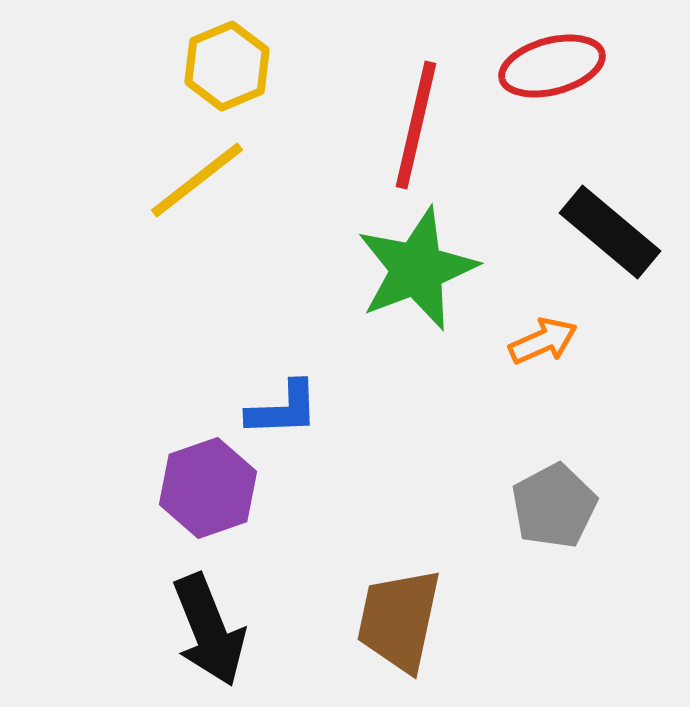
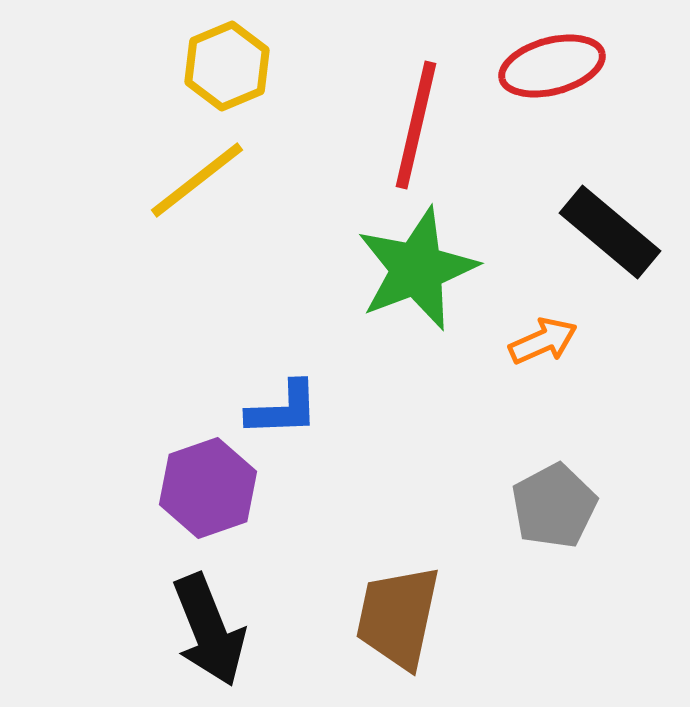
brown trapezoid: moved 1 px left, 3 px up
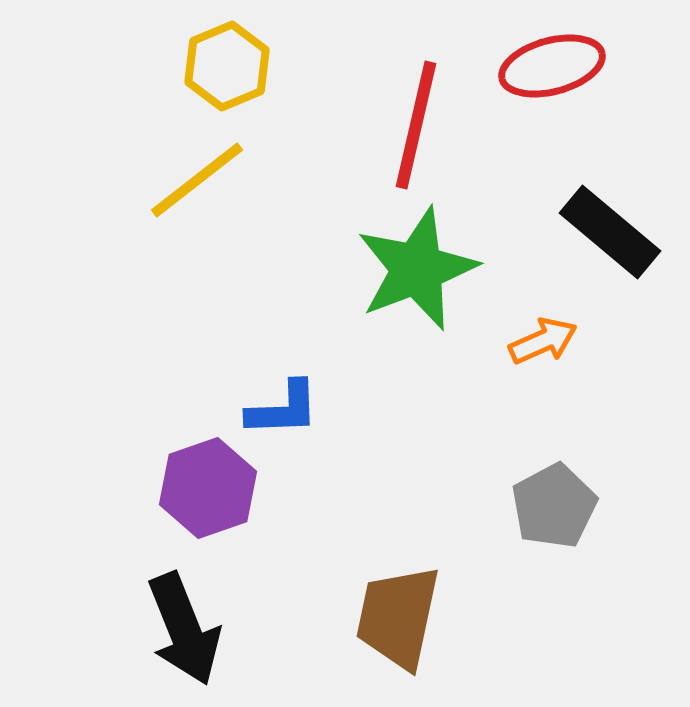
black arrow: moved 25 px left, 1 px up
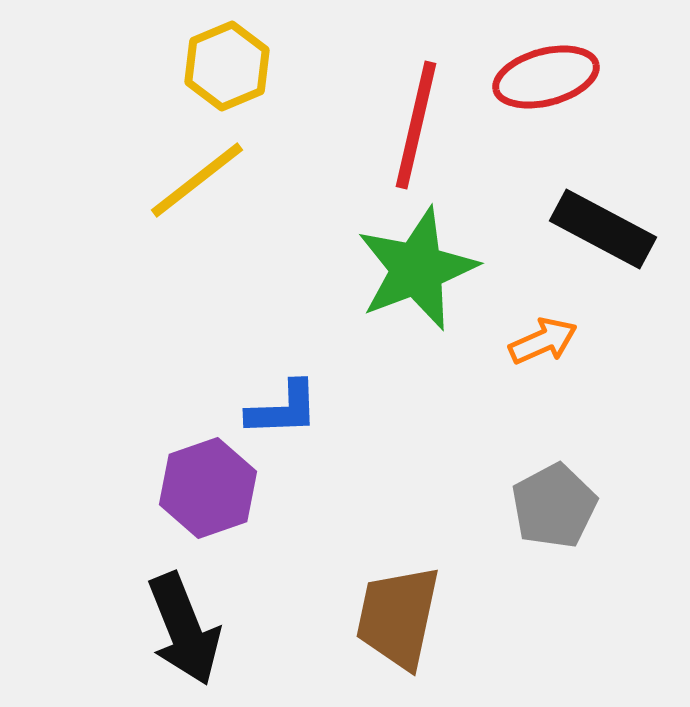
red ellipse: moved 6 px left, 11 px down
black rectangle: moved 7 px left, 3 px up; rotated 12 degrees counterclockwise
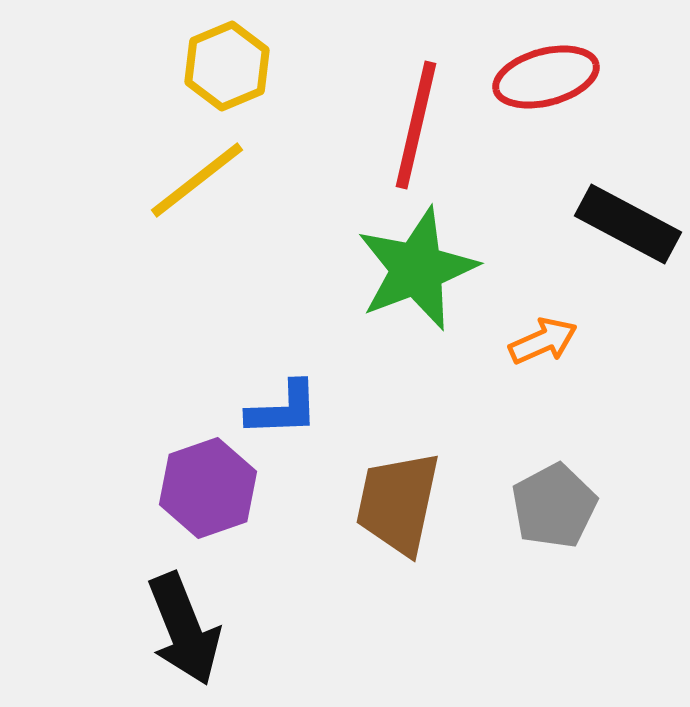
black rectangle: moved 25 px right, 5 px up
brown trapezoid: moved 114 px up
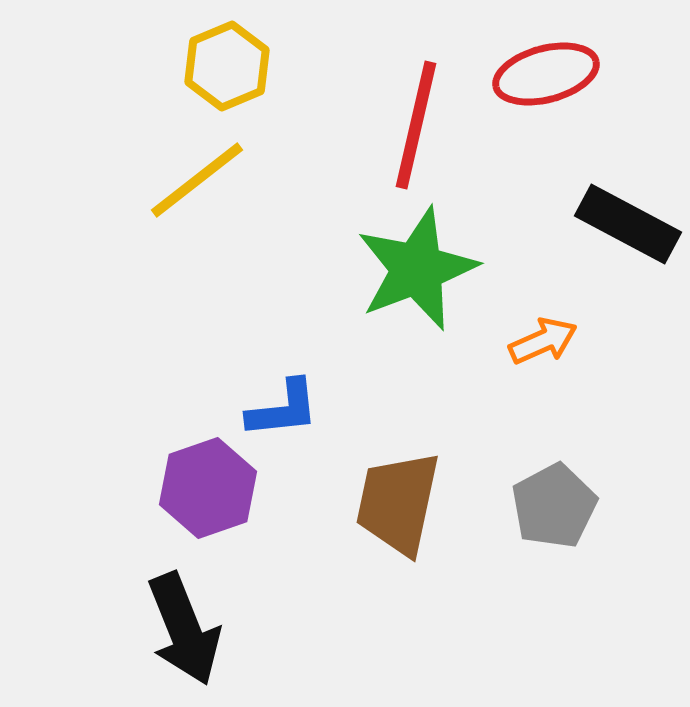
red ellipse: moved 3 px up
blue L-shape: rotated 4 degrees counterclockwise
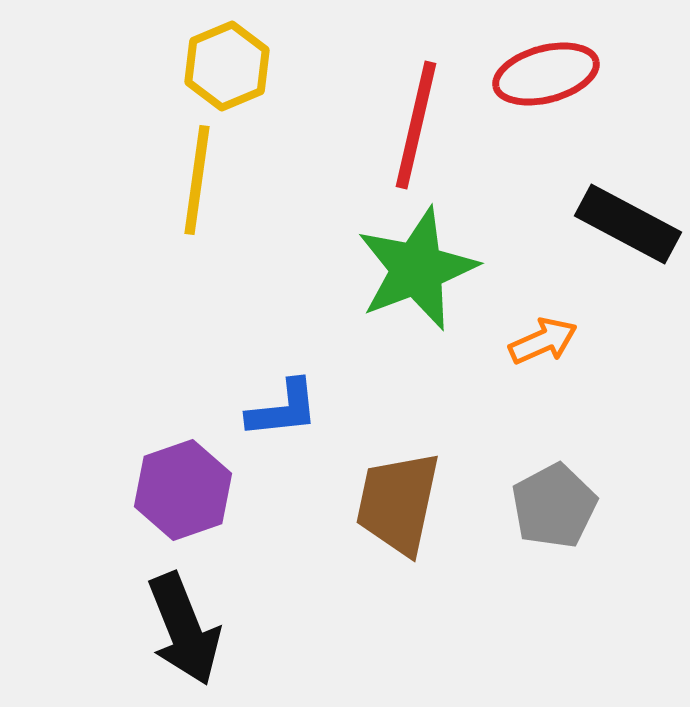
yellow line: rotated 44 degrees counterclockwise
purple hexagon: moved 25 px left, 2 px down
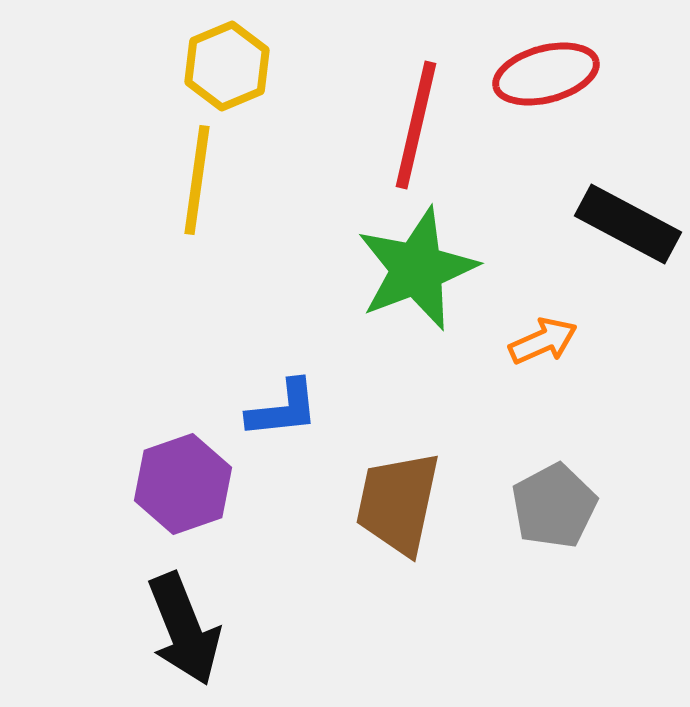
purple hexagon: moved 6 px up
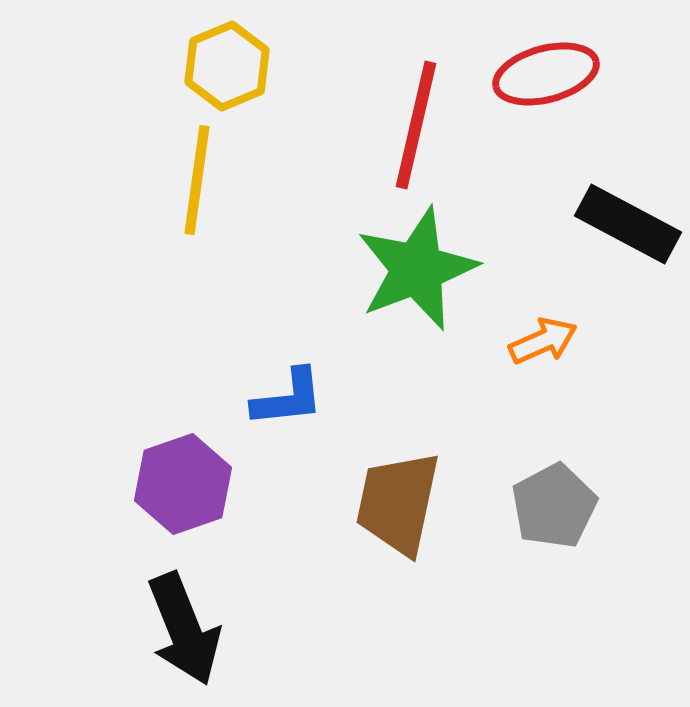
blue L-shape: moved 5 px right, 11 px up
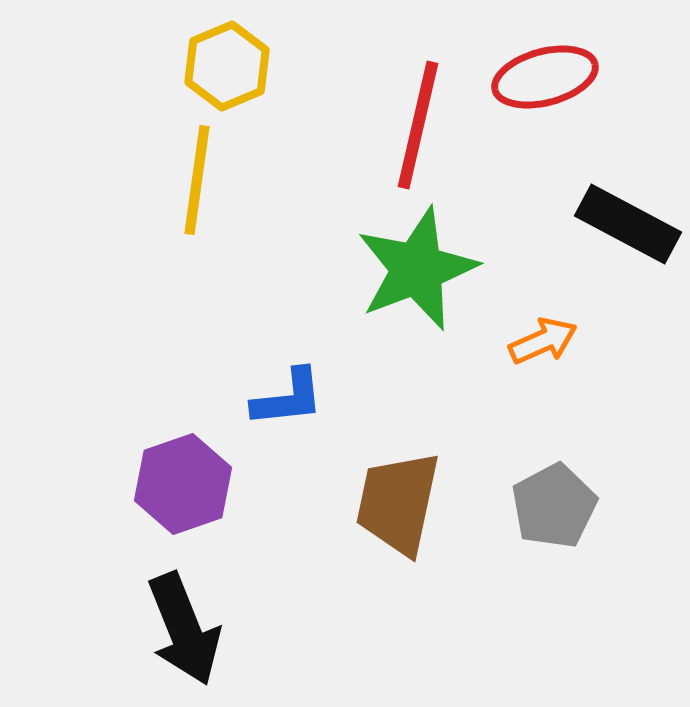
red ellipse: moved 1 px left, 3 px down
red line: moved 2 px right
